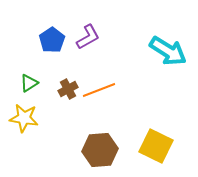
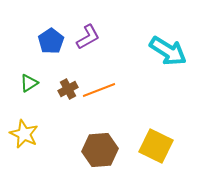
blue pentagon: moved 1 px left, 1 px down
yellow star: moved 16 px down; rotated 16 degrees clockwise
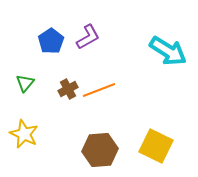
green triangle: moved 4 px left; rotated 18 degrees counterclockwise
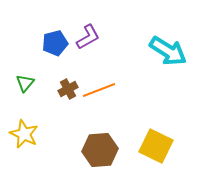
blue pentagon: moved 4 px right, 2 px down; rotated 20 degrees clockwise
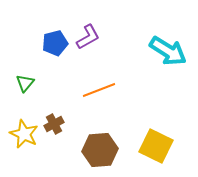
brown cross: moved 14 px left, 35 px down
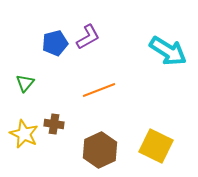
brown cross: rotated 36 degrees clockwise
brown hexagon: rotated 20 degrees counterclockwise
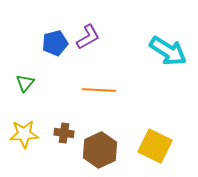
orange line: rotated 24 degrees clockwise
brown cross: moved 10 px right, 9 px down
yellow star: rotated 28 degrees counterclockwise
yellow square: moved 1 px left
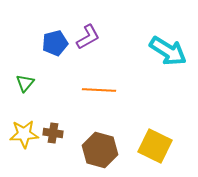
brown cross: moved 11 px left
brown hexagon: rotated 20 degrees counterclockwise
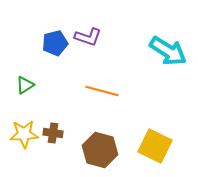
purple L-shape: rotated 48 degrees clockwise
green triangle: moved 2 px down; rotated 18 degrees clockwise
orange line: moved 3 px right, 1 px down; rotated 12 degrees clockwise
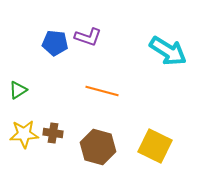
blue pentagon: rotated 20 degrees clockwise
green triangle: moved 7 px left, 5 px down
brown hexagon: moved 2 px left, 3 px up
